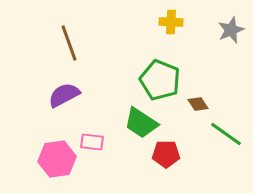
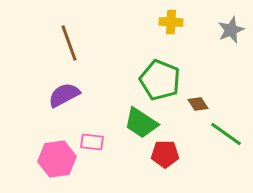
red pentagon: moved 1 px left
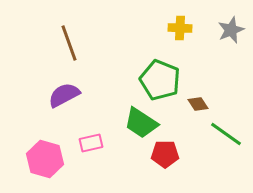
yellow cross: moved 9 px right, 6 px down
pink rectangle: moved 1 px left, 1 px down; rotated 20 degrees counterclockwise
pink hexagon: moved 12 px left; rotated 24 degrees clockwise
